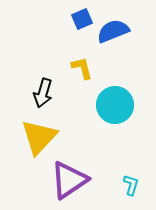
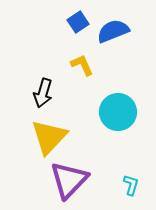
blue square: moved 4 px left, 3 px down; rotated 10 degrees counterclockwise
yellow L-shape: moved 3 px up; rotated 10 degrees counterclockwise
cyan circle: moved 3 px right, 7 px down
yellow triangle: moved 10 px right
purple triangle: rotated 12 degrees counterclockwise
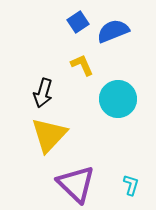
cyan circle: moved 13 px up
yellow triangle: moved 2 px up
purple triangle: moved 7 px right, 4 px down; rotated 30 degrees counterclockwise
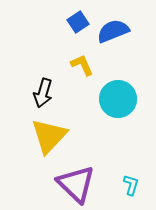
yellow triangle: moved 1 px down
